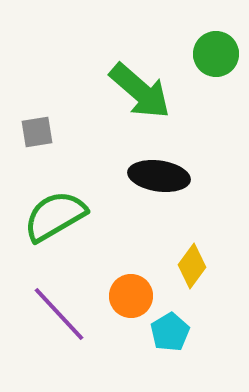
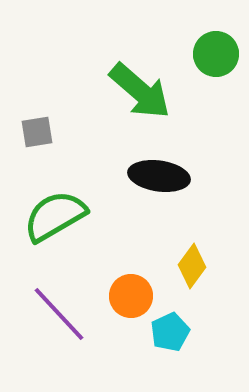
cyan pentagon: rotated 6 degrees clockwise
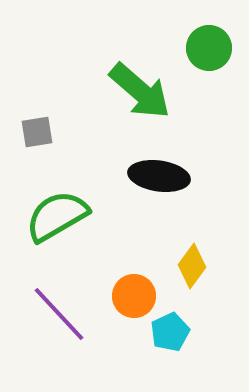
green circle: moved 7 px left, 6 px up
green semicircle: moved 2 px right
orange circle: moved 3 px right
